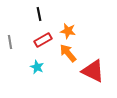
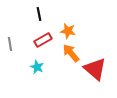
gray line: moved 2 px down
orange arrow: moved 3 px right
red triangle: moved 2 px right, 2 px up; rotated 15 degrees clockwise
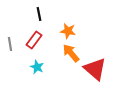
red rectangle: moved 9 px left; rotated 24 degrees counterclockwise
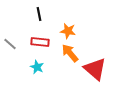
red rectangle: moved 6 px right, 2 px down; rotated 60 degrees clockwise
gray line: rotated 40 degrees counterclockwise
orange arrow: moved 1 px left
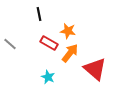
red rectangle: moved 9 px right, 1 px down; rotated 24 degrees clockwise
orange arrow: rotated 78 degrees clockwise
cyan star: moved 11 px right, 10 px down
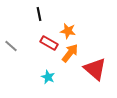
gray line: moved 1 px right, 2 px down
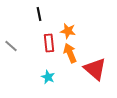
red rectangle: rotated 54 degrees clockwise
orange arrow: rotated 60 degrees counterclockwise
